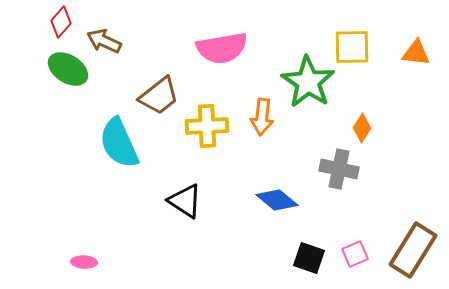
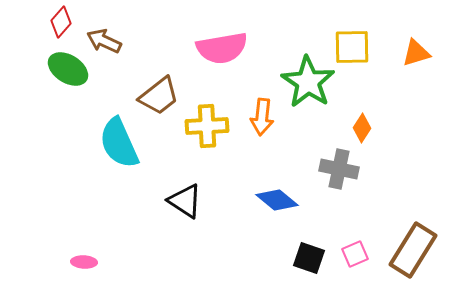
orange triangle: rotated 24 degrees counterclockwise
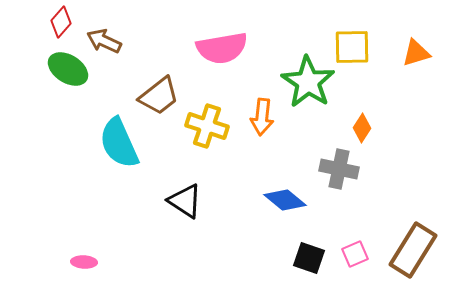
yellow cross: rotated 21 degrees clockwise
blue diamond: moved 8 px right
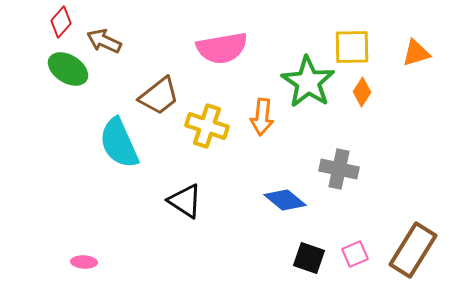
orange diamond: moved 36 px up
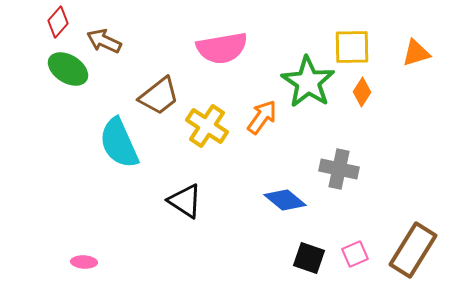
red diamond: moved 3 px left
orange arrow: rotated 150 degrees counterclockwise
yellow cross: rotated 15 degrees clockwise
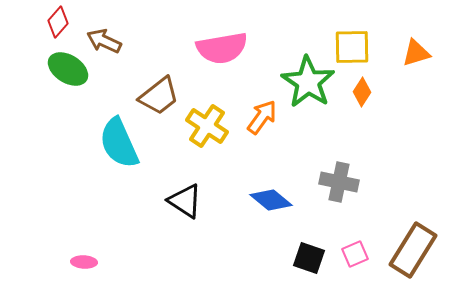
gray cross: moved 13 px down
blue diamond: moved 14 px left
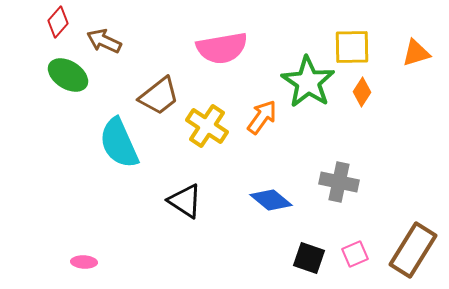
green ellipse: moved 6 px down
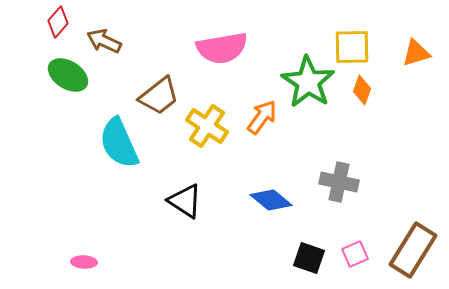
orange diamond: moved 2 px up; rotated 12 degrees counterclockwise
